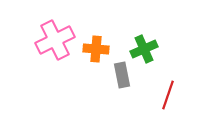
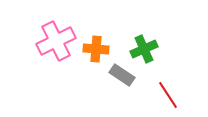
pink cross: moved 1 px right, 1 px down
gray rectangle: rotated 45 degrees counterclockwise
red line: rotated 52 degrees counterclockwise
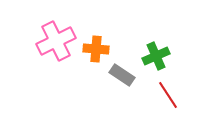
green cross: moved 12 px right, 7 px down
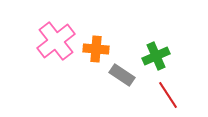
pink cross: rotated 12 degrees counterclockwise
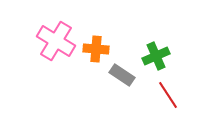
pink cross: rotated 21 degrees counterclockwise
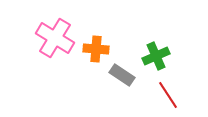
pink cross: moved 1 px left, 3 px up
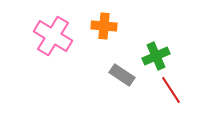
pink cross: moved 2 px left, 2 px up
orange cross: moved 8 px right, 23 px up
red line: moved 3 px right, 5 px up
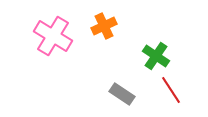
orange cross: rotated 30 degrees counterclockwise
green cross: rotated 32 degrees counterclockwise
gray rectangle: moved 19 px down
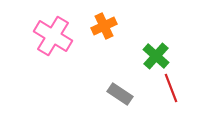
green cross: rotated 8 degrees clockwise
red line: moved 2 px up; rotated 12 degrees clockwise
gray rectangle: moved 2 px left
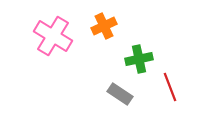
green cross: moved 17 px left, 3 px down; rotated 36 degrees clockwise
red line: moved 1 px left, 1 px up
